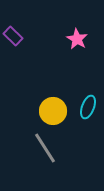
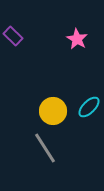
cyan ellipse: moved 1 px right; rotated 25 degrees clockwise
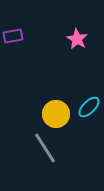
purple rectangle: rotated 54 degrees counterclockwise
yellow circle: moved 3 px right, 3 px down
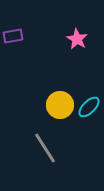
yellow circle: moved 4 px right, 9 px up
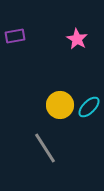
purple rectangle: moved 2 px right
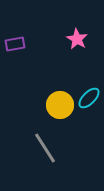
purple rectangle: moved 8 px down
cyan ellipse: moved 9 px up
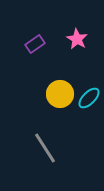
purple rectangle: moved 20 px right; rotated 24 degrees counterclockwise
yellow circle: moved 11 px up
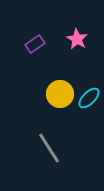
gray line: moved 4 px right
